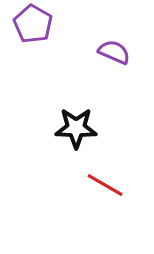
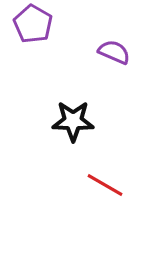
black star: moved 3 px left, 7 px up
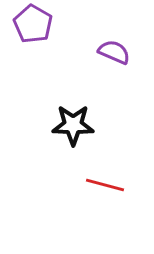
black star: moved 4 px down
red line: rotated 15 degrees counterclockwise
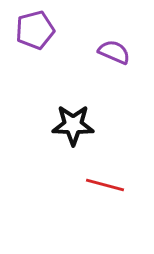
purple pentagon: moved 2 px right, 6 px down; rotated 27 degrees clockwise
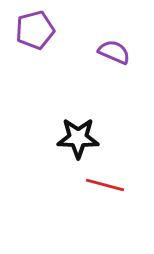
black star: moved 5 px right, 13 px down
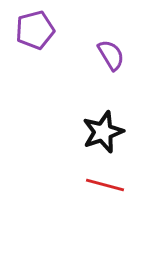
purple semicircle: moved 3 px left, 3 px down; rotated 36 degrees clockwise
black star: moved 25 px right, 6 px up; rotated 21 degrees counterclockwise
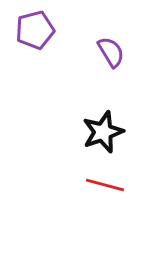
purple semicircle: moved 3 px up
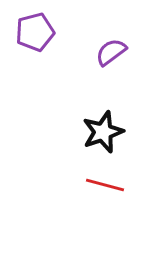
purple pentagon: moved 2 px down
purple semicircle: rotated 96 degrees counterclockwise
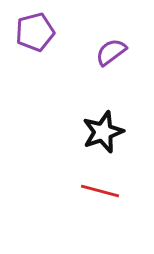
red line: moved 5 px left, 6 px down
